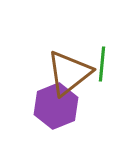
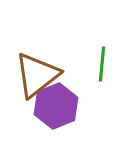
brown triangle: moved 32 px left, 2 px down
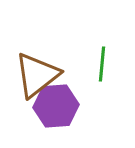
purple hexagon: rotated 18 degrees clockwise
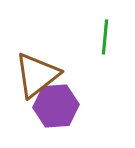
green line: moved 3 px right, 27 px up
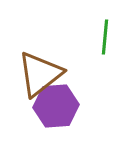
brown triangle: moved 3 px right, 1 px up
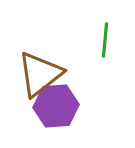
green line: moved 3 px down
